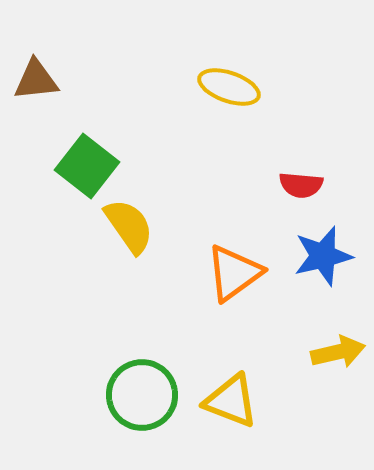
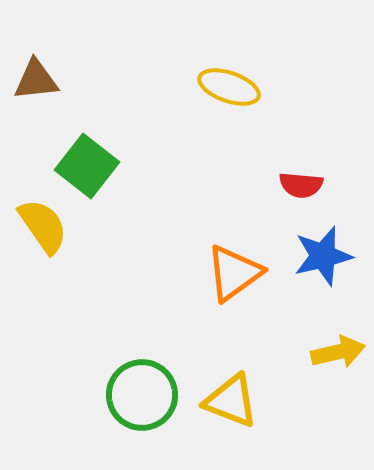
yellow semicircle: moved 86 px left
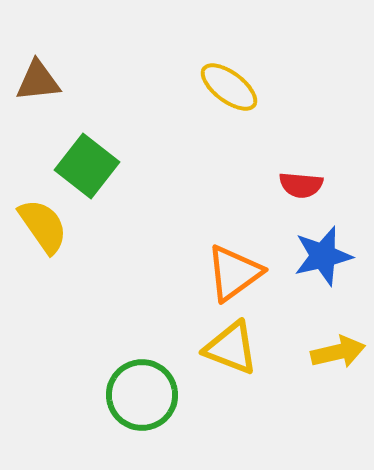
brown triangle: moved 2 px right, 1 px down
yellow ellipse: rotated 18 degrees clockwise
yellow triangle: moved 53 px up
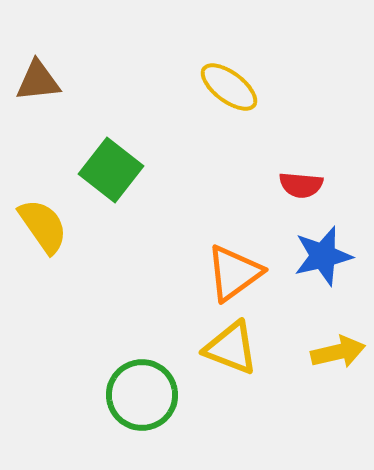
green square: moved 24 px right, 4 px down
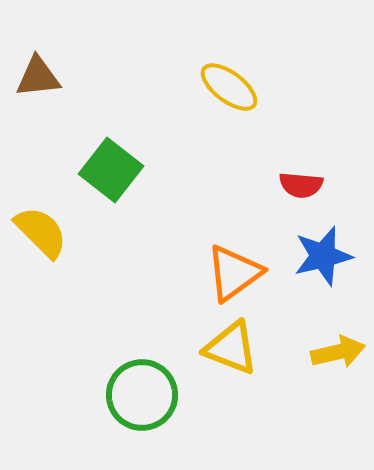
brown triangle: moved 4 px up
yellow semicircle: moved 2 px left, 6 px down; rotated 10 degrees counterclockwise
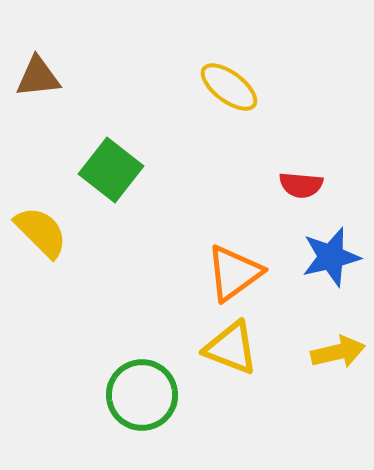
blue star: moved 8 px right, 1 px down
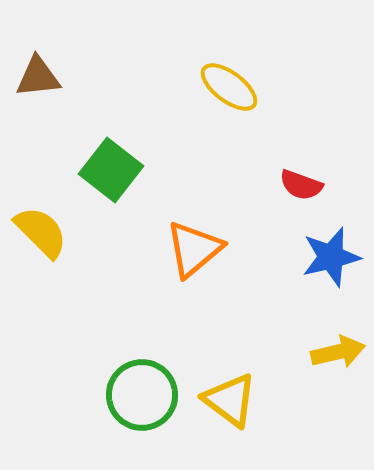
red semicircle: rotated 15 degrees clockwise
orange triangle: moved 40 px left, 24 px up; rotated 4 degrees counterclockwise
yellow triangle: moved 1 px left, 52 px down; rotated 16 degrees clockwise
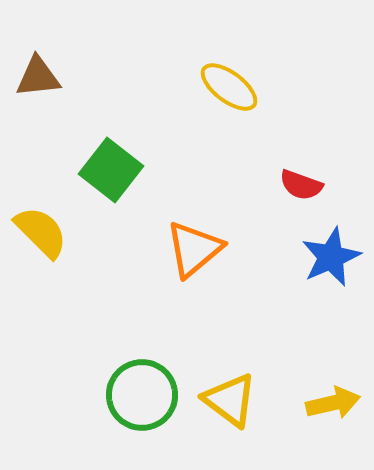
blue star: rotated 10 degrees counterclockwise
yellow arrow: moved 5 px left, 51 px down
